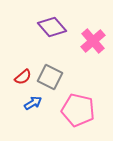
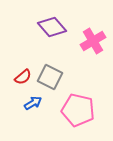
pink cross: rotated 10 degrees clockwise
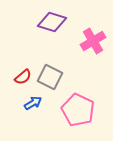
purple diamond: moved 5 px up; rotated 32 degrees counterclockwise
pink pentagon: rotated 12 degrees clockwise
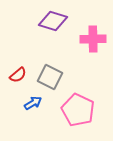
purple diamond: moved 1 px right, 1 px up
pink cross: moved 2 px up; rotated 30 degrees clockwise
red semicircle: moved 5 px left, 2 px up
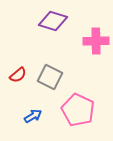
pink cross: moved 3 px right, 2 px down
blue arrow: moved 13 px down
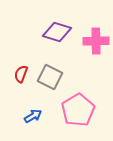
purple diamond: moved 4 px right, 11 px down
red semicircle: moved 3 px right, 1 px up; rotated 150 degrees clockwise
pink pentagon: rotated 16 degrees clockwise
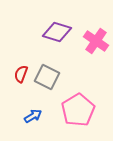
pink cross: rotated 35 degrees clockwise
gray square: moved 3 px left
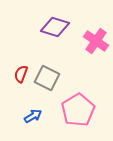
purple diamond: moved 2 px left, 5 px up
gray square: moved 1 px down
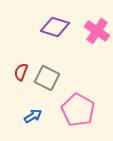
pink cross: moved 1 px right, 10 px up
red semicircle: moved 2 px up
pink pentagon: rotated 12 degrees counterclockwise
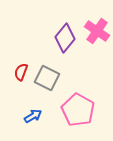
purple diamond: moved 10 px right, 11 px down; rotated 68 degrees counterclockwise
